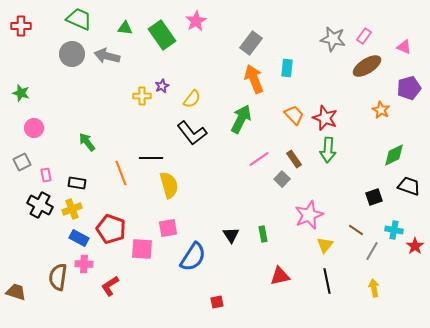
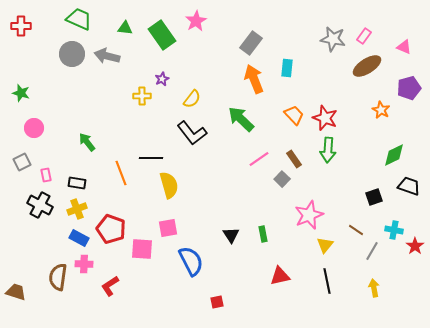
purple star at (162, 86): moved 7 px up
green arrow at (241, 119): rotated 72 degrees counterclockwise
yellow cross at (72, 209): moved 5 px right
blue semicircle at (193, 257): moved 2 px left, 4 px down; rotated 60 degrees counterclockwise
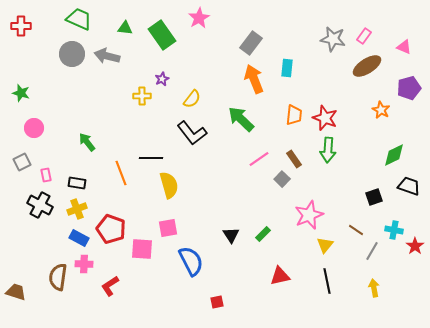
pink star at (196, 21): moved 3 px right, 3 px up
orange trapezoid at (294, 115): rotated 50 degrees clockwise
green rectangle at (263, 234): rotated 56 degrees clockwise
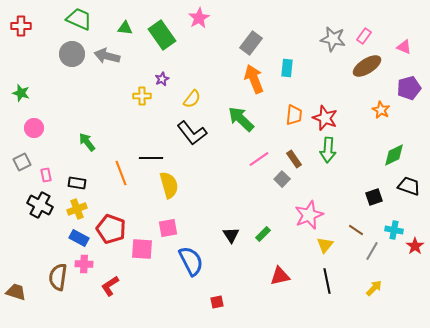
yellow arrow at (374, 288): rotated 54 degrees clockwise
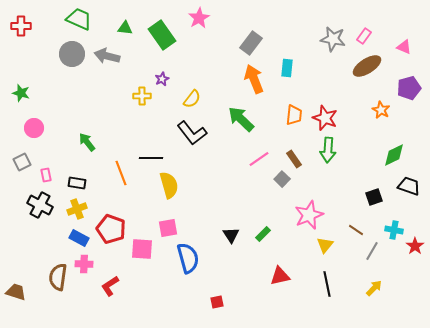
blue semicircle at (191, 261): moved 3 px left, 3 px up; rotated 12 degrees clockwise
black line at (327, 281): moved 3 px down
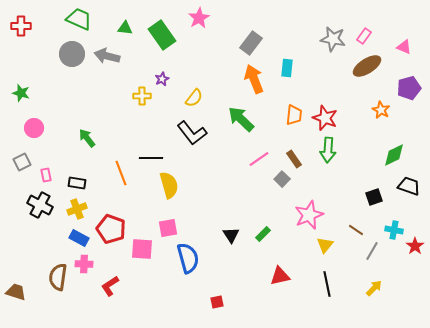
yellow semicircle at (192, 99): moved 2 px right, 1 px up
green arrow at (87, 142): moved 4 px up
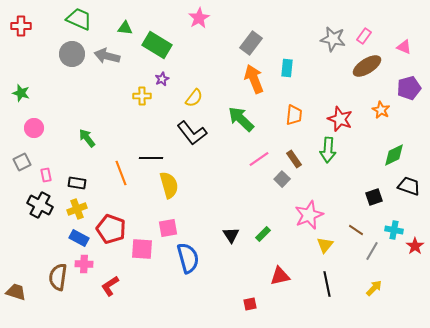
green rectangle at (162, 35): moved 5 px left, 10 px down; rotated 24 degrees counterclockwise
red star at (325, 118): moved 15 px right, 1 px down
red square at (217, 302): moved 33 px right, 2 px down
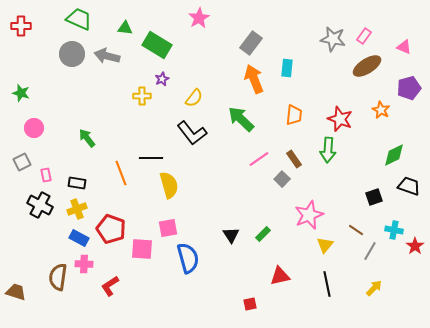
gray line at (372, 251): moved 2 px left
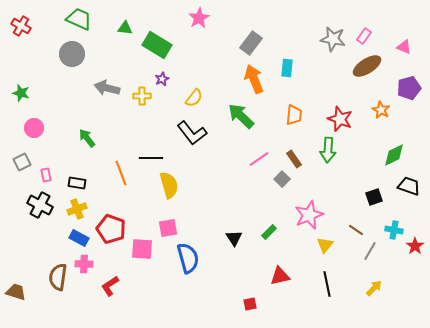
red cross at (21, 26): rotated 30 degrees clockwise
gray arrow at (107, 56): moved 32 px down
green arrow at (241, 119): moved 3 px up
green rectangle at (263, 234): moved 6 px right, 2 px up
black triangle at (231, 235): moved 3 px right, 3 px down
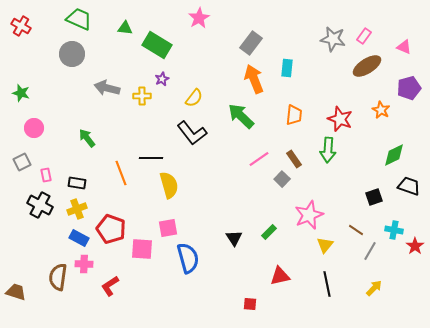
red square at (250, 304): rotated 16 degrees clockwise
